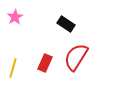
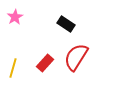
red rectangle: rotated 18 degrees clockwise
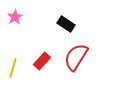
red rectangle: moved 3 px left, 2 px up
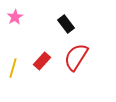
black rectangle: rotated 18 degrees clockwise
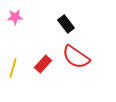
pink star: rotated 28 degrees clockwise
red semicircle: rotated 88 degrees counterclockwise
red rectangle: moved 1 px right, 3 px down
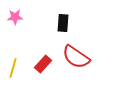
black rectangle: moved 3 px left, 1 px up; rotated 42 degrees clockwise
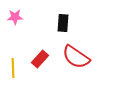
red rectangle: moved 3 px left, 5 px up
yellow line: rotated 18 degrees counterclockwise
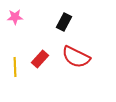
black rectangle: moved 1 px right, 1 px up; rotated 24 degrees clockwise
red semicircle: rotated 8 degrees counterclockwise
yellow line: moved 2 px right, 1 px up
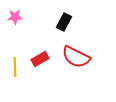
red rectangle: rotated 18 degrees clockwise
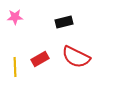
black rectangle: rotated 48 degrees clockwise
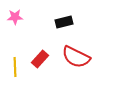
red rectangle: rotated 18 degrees counterclockwise
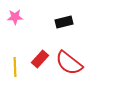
red semicircle: moved 7 px left, 6 px down; rotated 12 degrees clockwise
